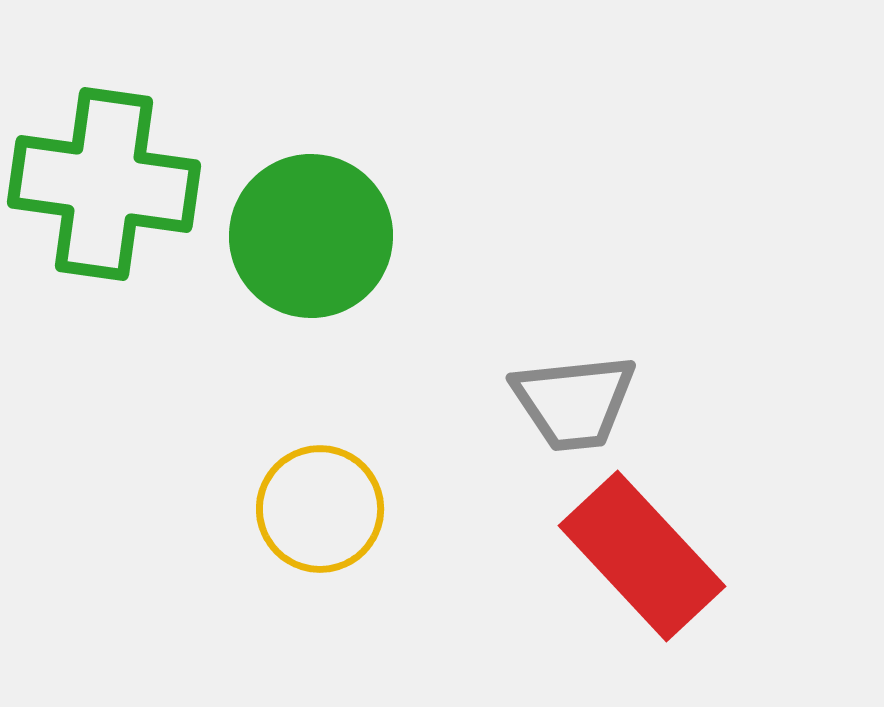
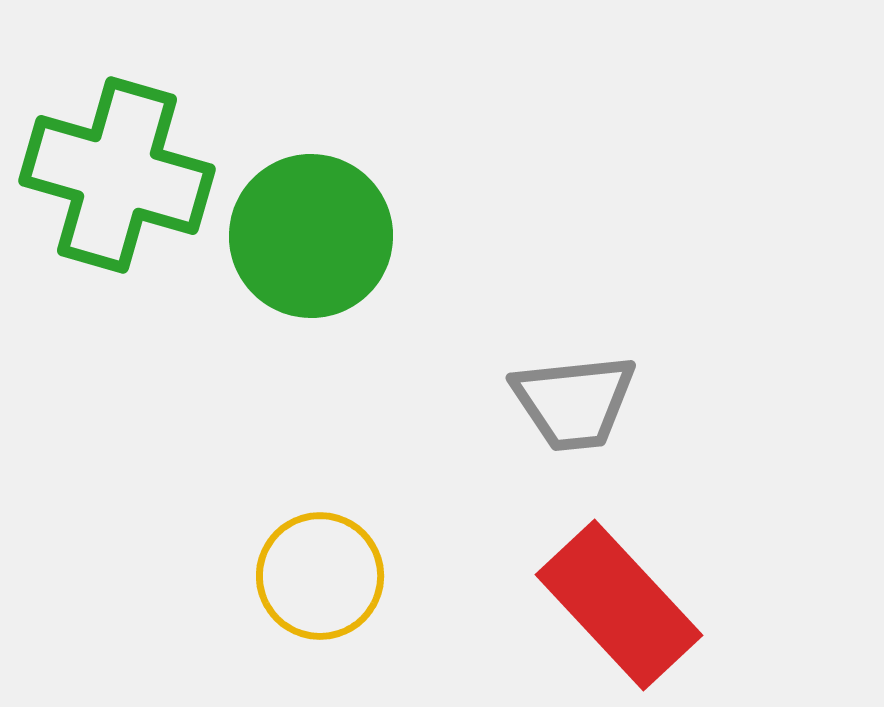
green cross: moved 13 px right, 9 px up; rotated 8 degrees clockwise
yellow circle: moved 67 px down
red rectangle: moved 23 px left, 49 px down
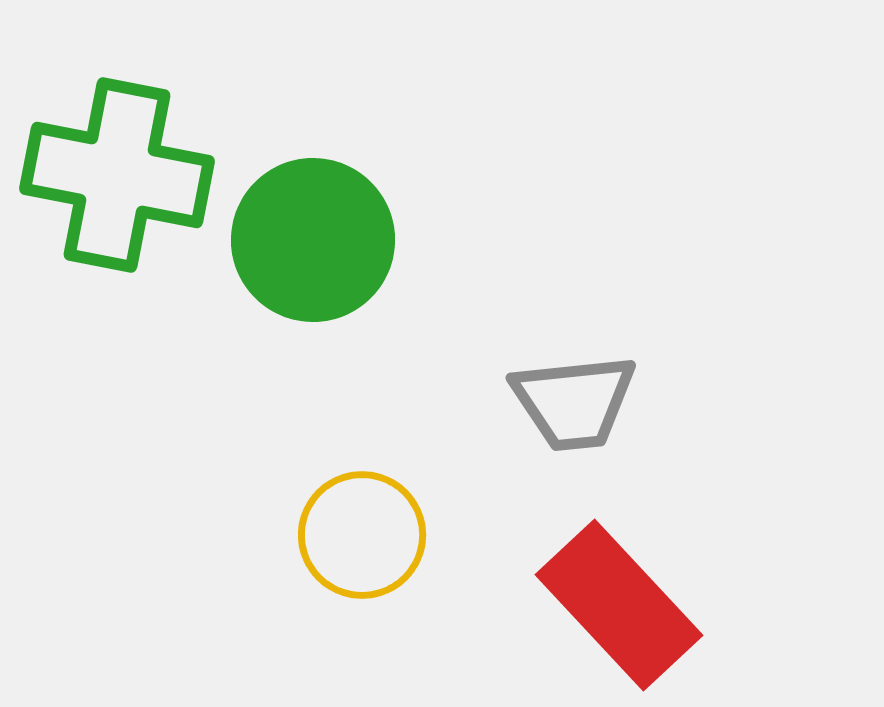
green cross: rotated 5 degrees counterclockwise
green circle: moved 2 px right, 4 px down
yellow circle: moved 42 px right, 41 px up
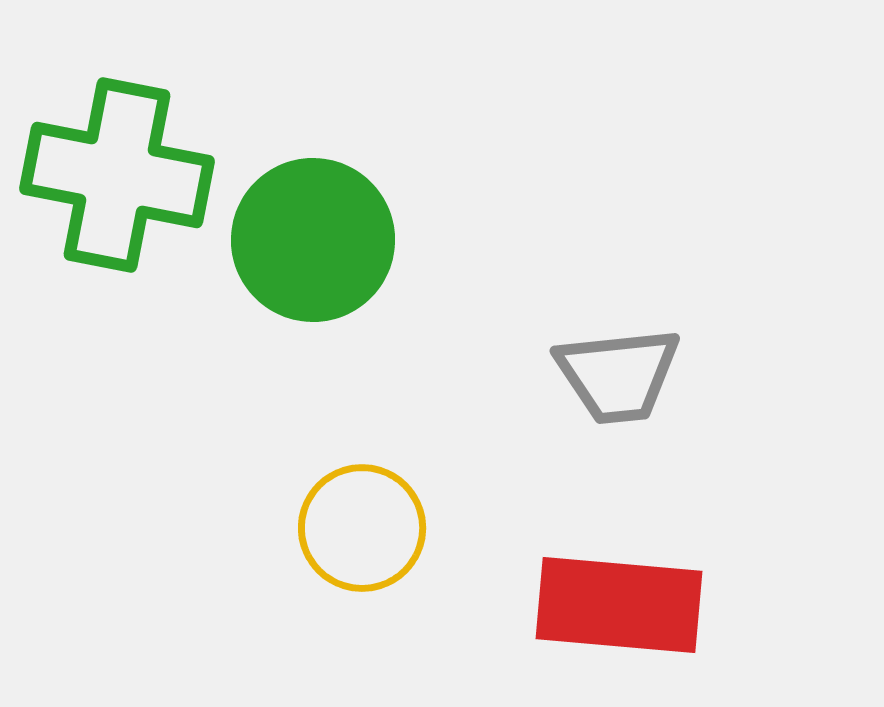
gray trapezoid: moved 44 px right, 27 px up
yellow circle: moved 7 px up
red rectangle: rotated 42 degrees counterclockwise
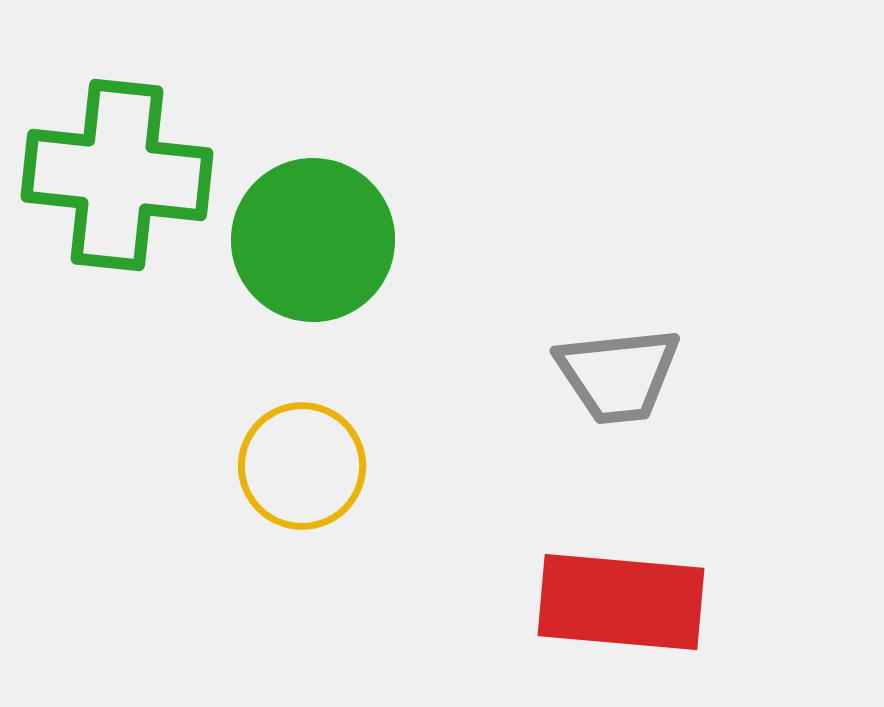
green cross: rotated 5 degrees counterclockwise
yellow circle: moved 60 px left, 62 px up
red rectangle: moved 2 px right, 3 px up
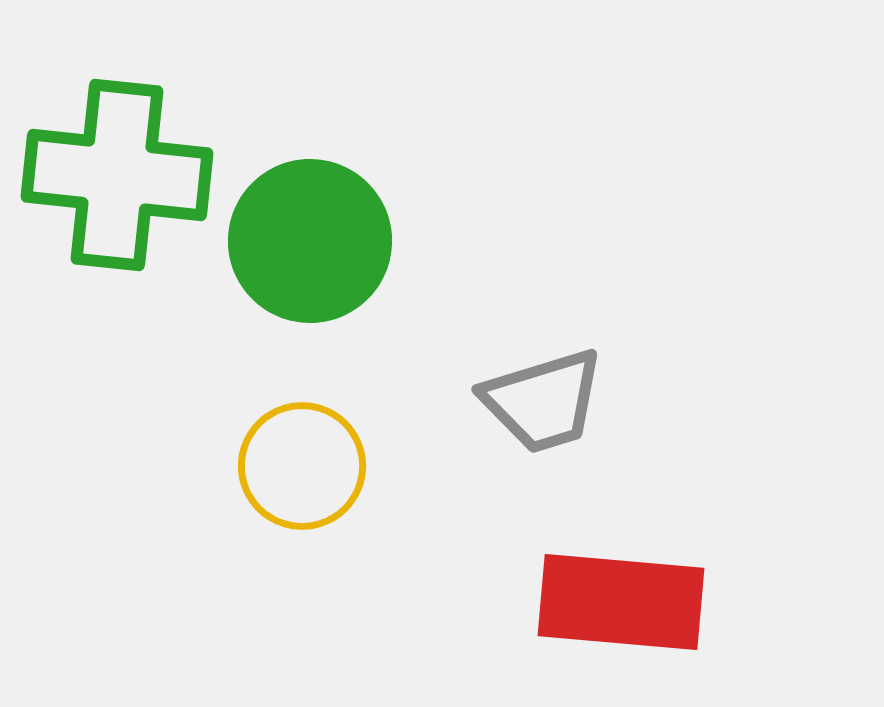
green circle: moved 3 px left, 1 px down
gray trapezoid: moved 75 px left, 26 px down; rotated 11 degrees counterclockwise
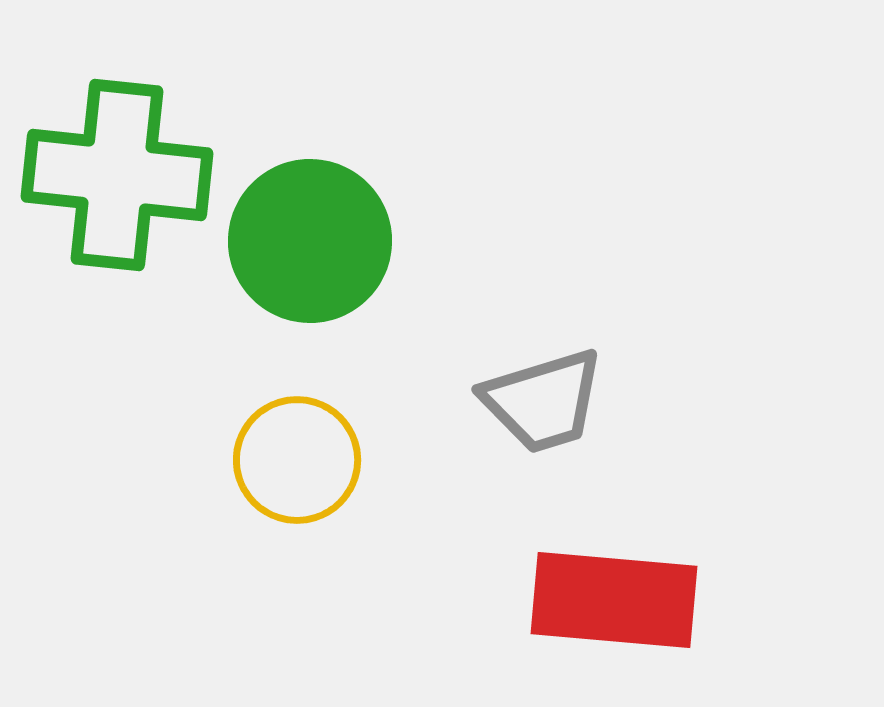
yellow circle: moved 5 px left, 6 px up
red rectangle: moved 7 px left, 2 px up
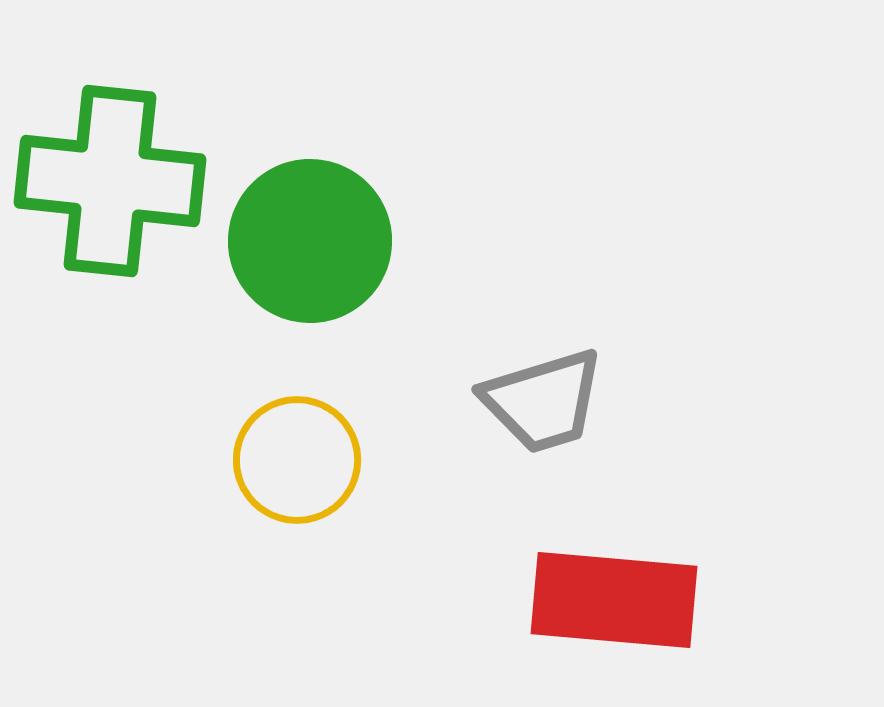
green cross: moved 7 px left, 6 px down
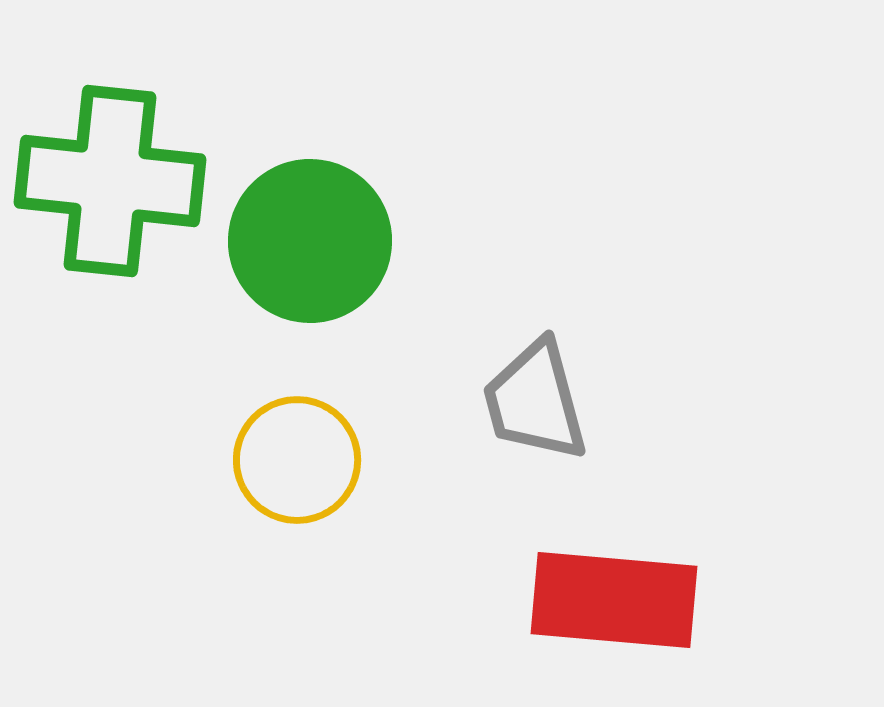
gray trapezoid: moved 8 px left; rotated 92 degrees clockwise
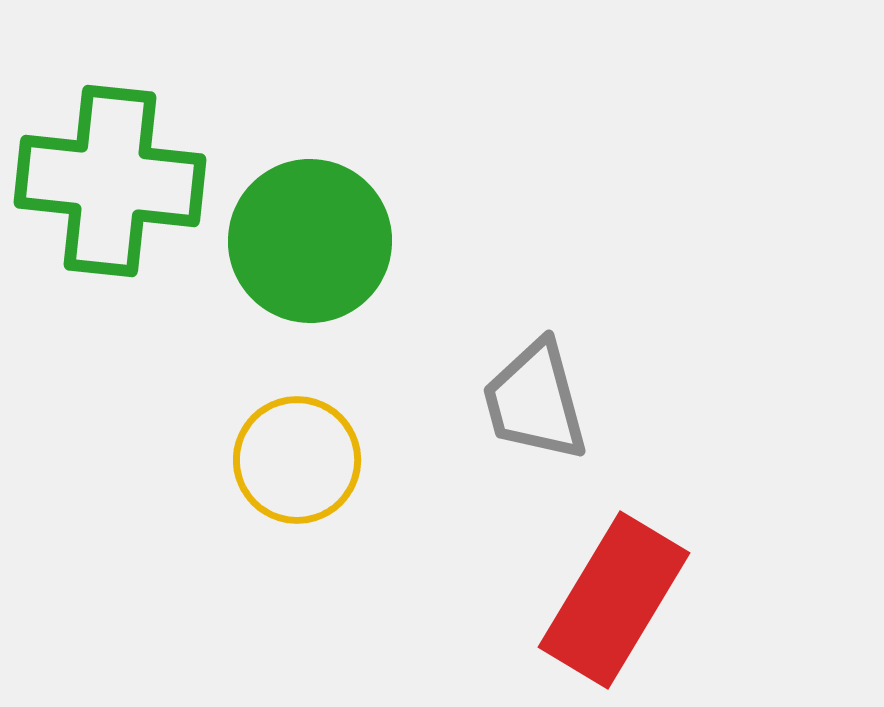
red rectangle: rotated 64 degrees counterclockwise
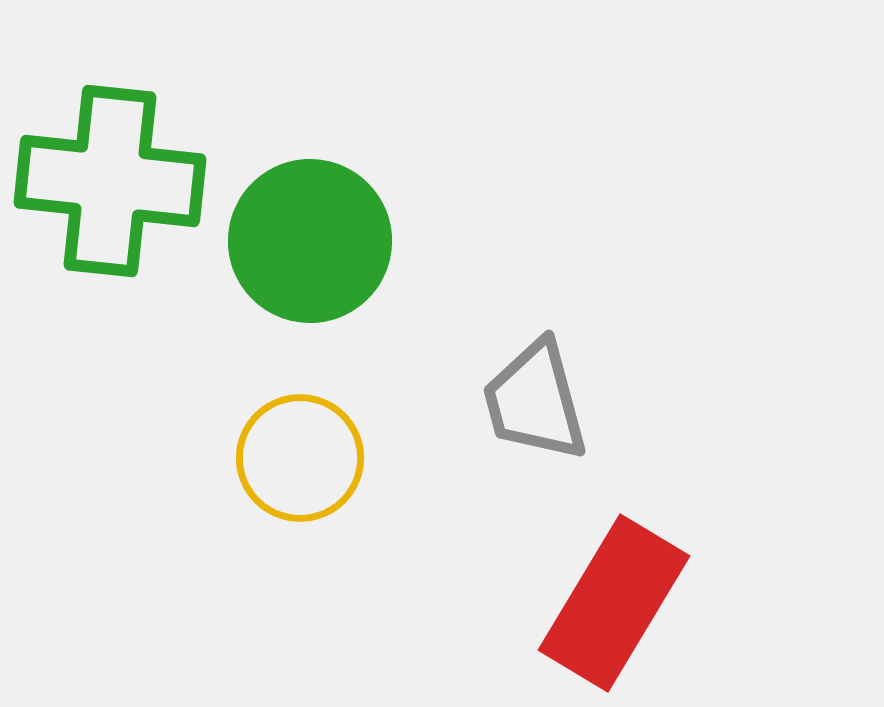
yellow circle: moved 3 px right, 2 px up
red rectangle: moved 3 px down
